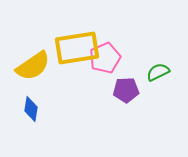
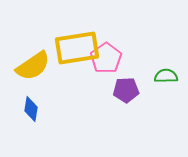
pink pentagon: moved 1 px right; rotated 12 degrees counterclockwise
green semicircle: moved 8 px right, 4 px down; rotated 25 degrees clockwise
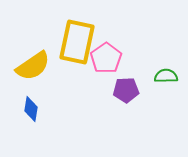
yellow rectangle: moved 6 px up; rotated 69 degrees counterclockwise
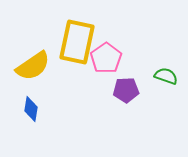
green semicircle: rotated 20 degrees clockwise
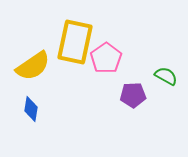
yellow rectangle: moved 2 px left
green semicircle: rotated 10 degrees clockwise
purple pentagon: moved 7 px right, 5 px down
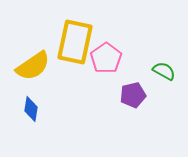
green semicircle: moved 2 px left, 5 px up
purple pentagon: rotated 10 degrees counterclockwise
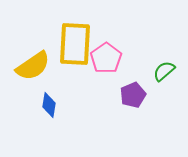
yellow rectangle: moved 2 px down; rotated 9 degrees counterclockwise
green semicircle: rotated 70 degrees counterclockwise
purple pentagon: rotated 10 degrees counterclockwise
blue diamond: moved 18 px right, 4 px up
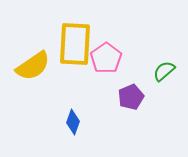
purple pentagon: moved 2 px left, 2 px down
blue diamond: moved 24 px right, 17 px down; rotated 10 degrees clockwise
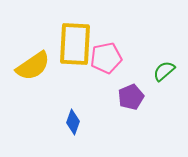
pink pentagon: rotated 24 degrees clockwise
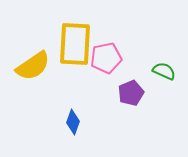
green semicircle: rotated 65 degrees clockwise
purple pentagon: moved 4 px up
